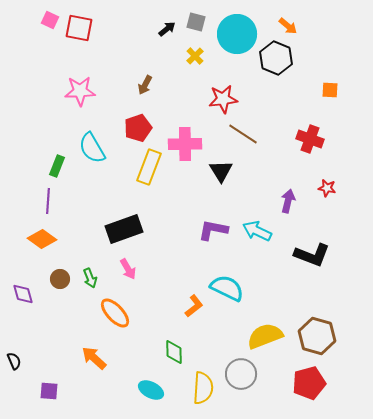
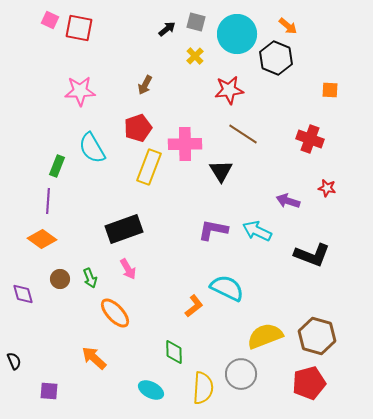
red star at (223, 99): moved 6 px right, 9 px up
purple arrow at (288, 201): rotated 85 degrees counterclockwise
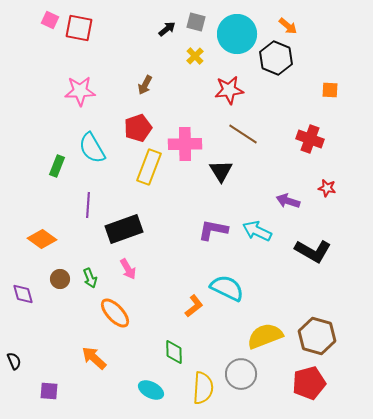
purple line at (48, 201): moved 40 px right, 4 px down
black L-shape at (312, 255): moved 1 px right, 4 px up; rotated 9 degrees clockwise
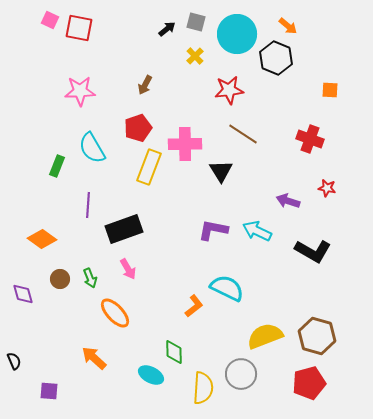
cyan ellipse at (151, 390): moved 15 px up
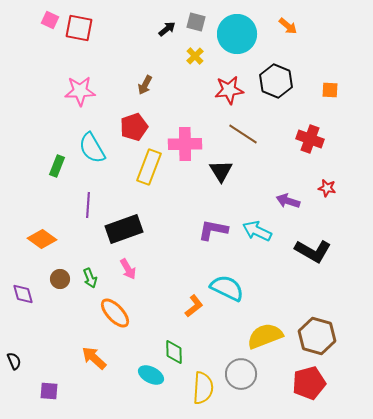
black hexagon at (276, 58): moved 23 px down
red pentagon at (138, 128): moved 4 px left, 1 px up
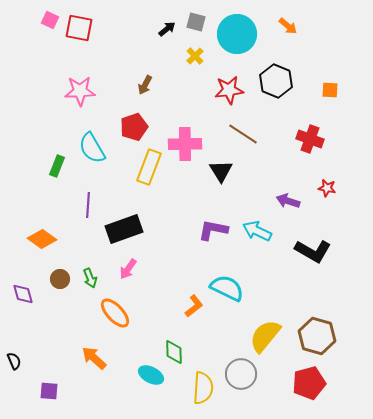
pink arrow at (128, 269): rotated 65 degrees clockwise
yellow semicircle at (265, 336): rotated 30 degrees counterclockwise
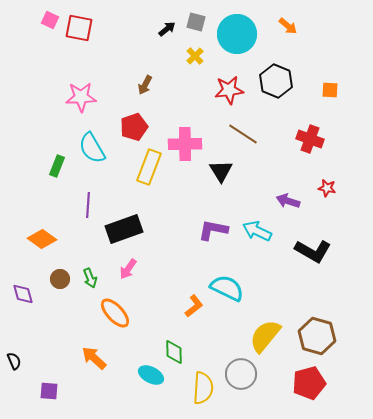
pink star at (80, 91): moved 1 px right, 6 px down
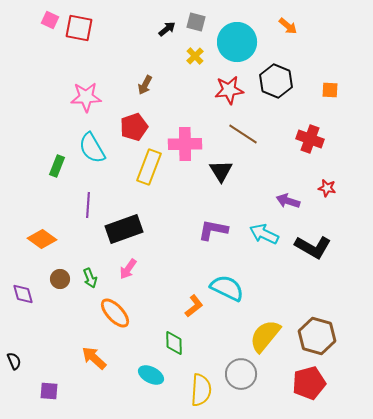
cyan circle at (237, 34): moved 8 px down
pink star at (81, 97): moved 5 px right
cyan arrow at (257, 231): moved 7 px right, 3 px down
black L-shape at (313, 251): moved 4 px up
green diamond at (174, 352): moved 9 px up
yellow semicircle at (203, 388): moved 2 px left, 2 px down
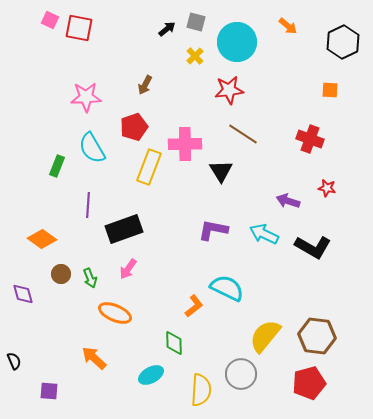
black hexagon at (276, 81): moved 67 px right, 39 px up; rotated 12 degrees clockwise
brown circle at (60, 279): moved 1 px right, 5 px up
orange ellipse at (115, 313): rotated 24 degrees counterclockwise
brown hexagon at (317, 336): rotated 9 degrees counterclockwise
cyan ellipse at (151, 375): rotated 55 degrees counterclockwise
